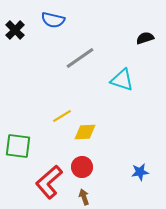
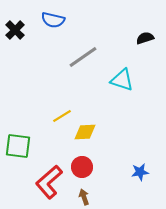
gray line: moved 3 px right, 1 px up
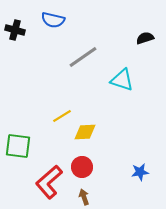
black cross: rotated 30 degrees counterclockwise
